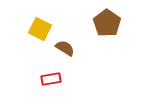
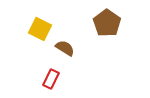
red rectangle: rotated 54 degrees counterclockwise
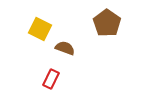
brown semicircle: rotated 12 degrees counterclockwise
